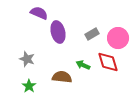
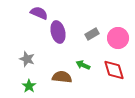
red diamond: moved 6 px right, 8 px down
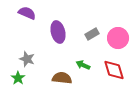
purple semicircle: moved 12 px left
brown semicircle: moved 1 px down
green star: moved 11 px left, 8 px up
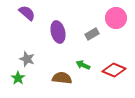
purple semicircle: rotated 18 degrees clockwise
pink circle: moved 2 px left, 20 px up
red diamond: rotated 50 degrees counterclockwise
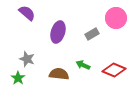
purple ellipse: rotated 30 degrees clockwise
brown semicircle: moved 3 px left, 4 px up
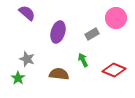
green arrow: moved 5 px up; rotated 40 degrees clockwise
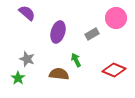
green arrow: moved 7 px left
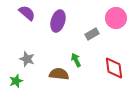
purple ellipse: moved 11 px up
red diamond: moved 2 px up; rotated 60 degrees clockwise
green star: moved 2 px left, 3 px down; rotated 16 degrees clockwise
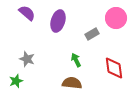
brown semicircle: moved 13 px right, 9 px down
